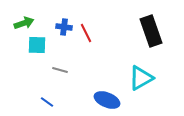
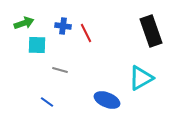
blue cross: moved 1 px left, 1 px up
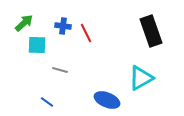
green arrow: rotated 24 degrees counterclockwise
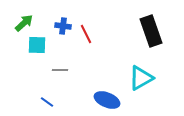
red line: moved 1 px down
gray line: rotated 14 degrees counterclockwise
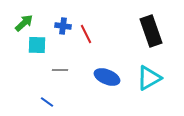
cyan triangle: moved 8 px right
blue ellipse: moved 23 px up
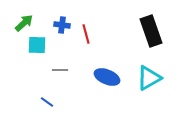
blue cross: moved 1 px left, 1 px up
red line: rotated 12 degrees clockwise
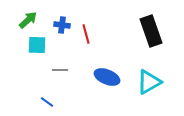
green arrow: moved 4 px right, 3 px up
cyan triangle: moved 4 px down
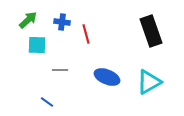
blue cross: moved 3 px up
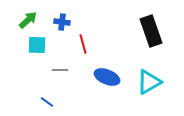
red line: moved 3 px left, 10 px down
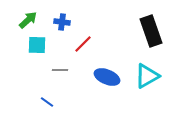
red line: rotated 60 degrees clockwise
cyan triangle: moved 2 px left, 6 px up
